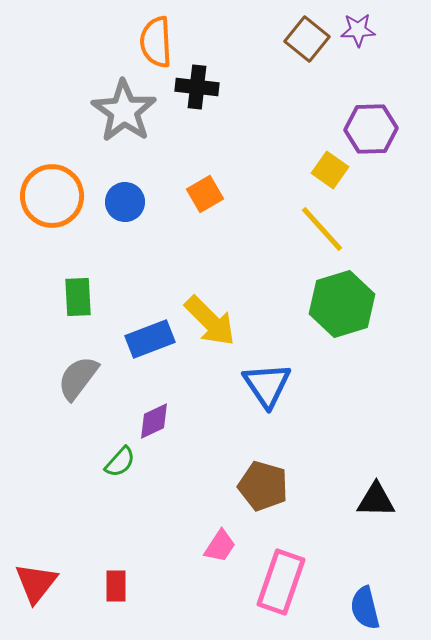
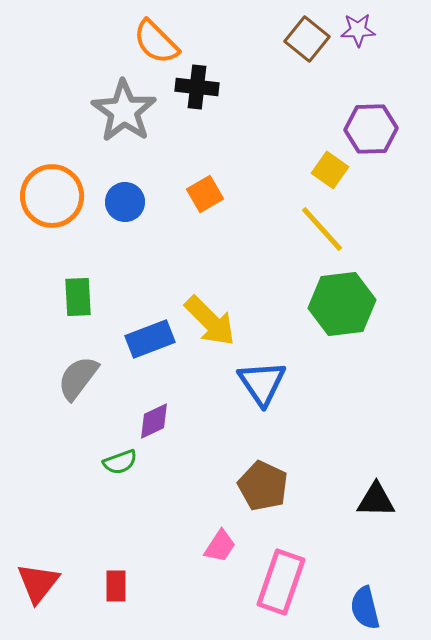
orange semicircle: rotated 42 degrees counterclockwise
green hexagon: rotated 10 degrees clockwise
blue triangle: moved 5 px left, 2 px up
green semicircle: rotated 28 degrees clockwise
brown pentagon: rotated 9 degrees clockwise
red triangle: moved 2 px right
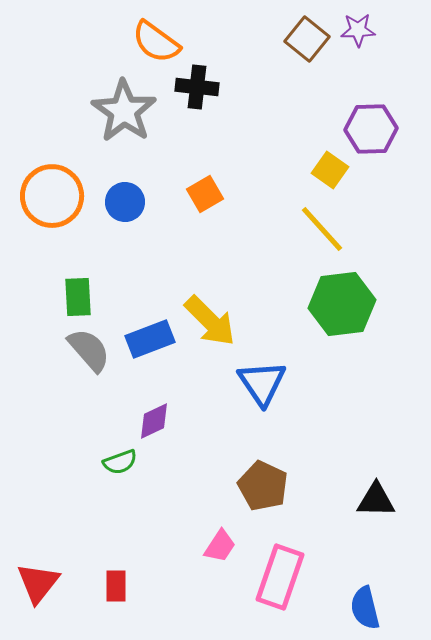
orange semicircle: rotated 9 degrees counterclockwise
gray semicircle: moved 11 px right, 28 px up; rotated 102 degrees clockwise
pink rectangle: moved 1 px left, 5 px up
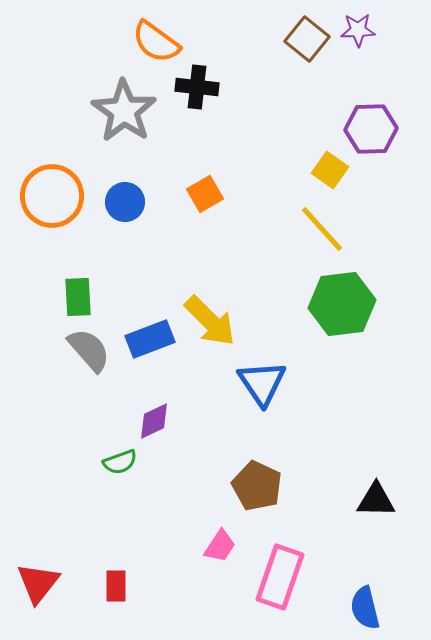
brown pentagon: moved 6 px left
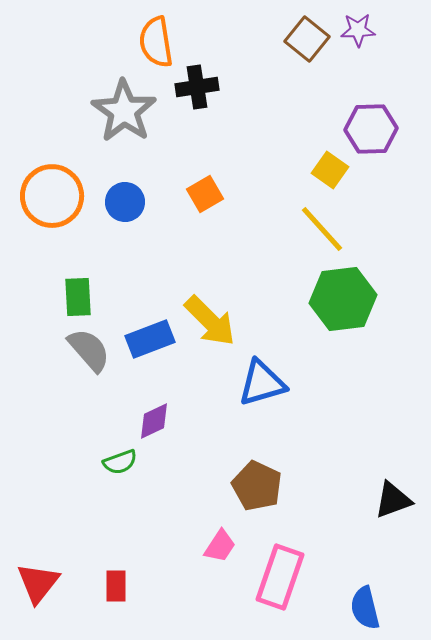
orange semicircle: rotated 45 degrees clockwise
black cross: rotated 15 degrees counterclockwise
green hexagon: moved 1 px right, 5 px up
blue triangle: rotated 48 degrees clockwise
black triangle: moved 17 px right; rotated 21 degrees counterclockwise
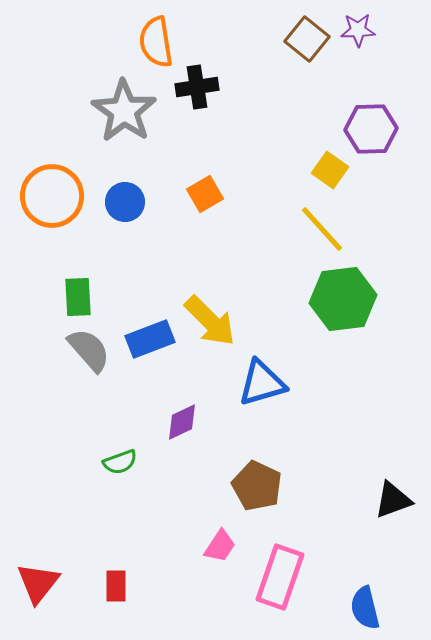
purple diamond: moved 28 px right, 1 px down
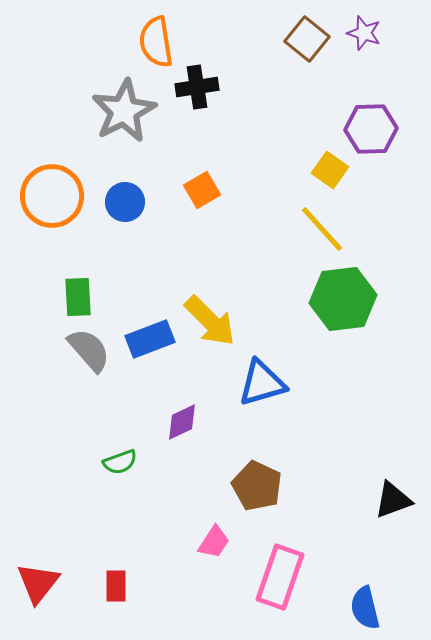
purple star: moved 6 px right, 3 px down; rotated 20 degrees clockwise
gray star: rotated 10 degrees clockwise
orange square: moved 3 px left, 4 px up
pink trapezoid: moved 6 px left, 4 px up
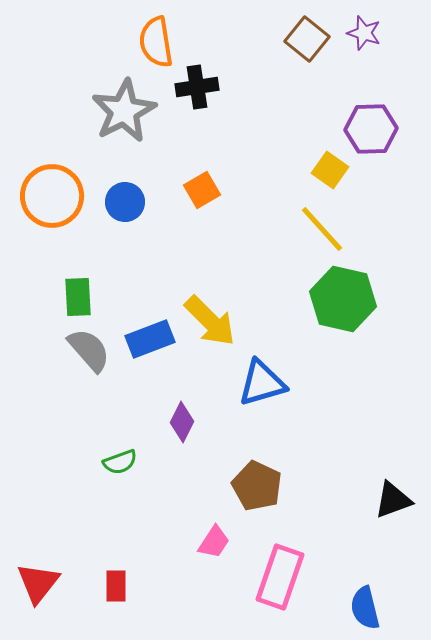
green hexagon: rotated 20 degrees clockwise
purple diamond: rotated 39 degrees counterclockwise
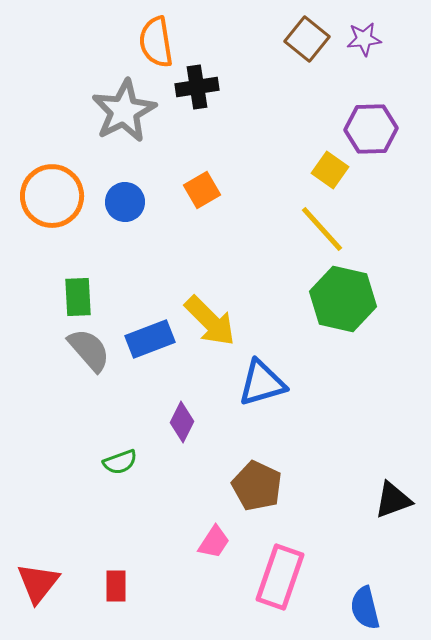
purple star: moved 6 px down; rotated 24 degrees counterclockwise
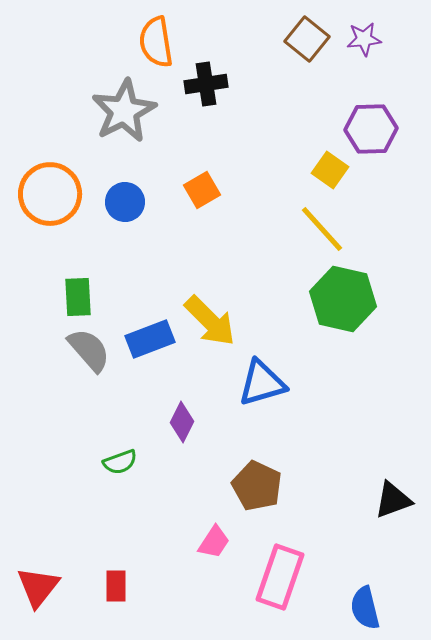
black cross: moved 9 px right, 3 px up
orange circle: moved 2 px left, 2 px up
red triangle: moved 4 px down
